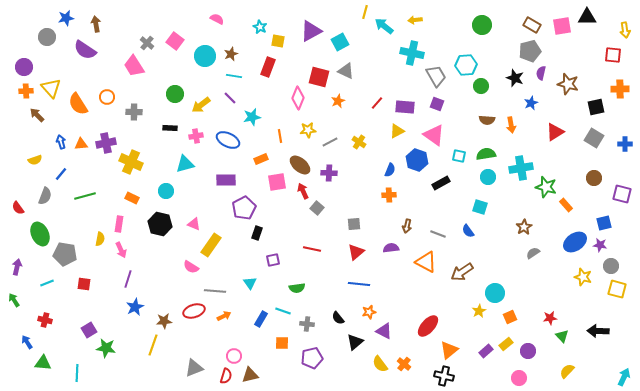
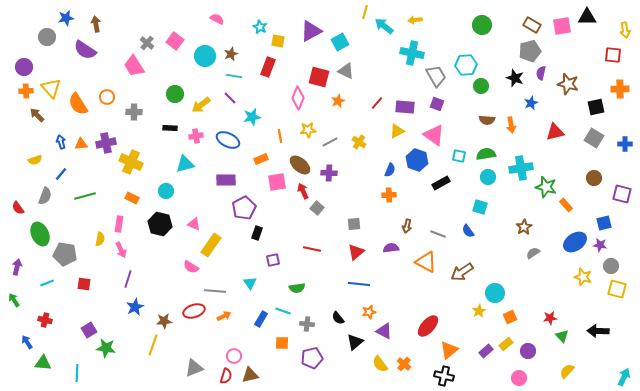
red triangle at (555, 132): rotated 18 degrees clockwise
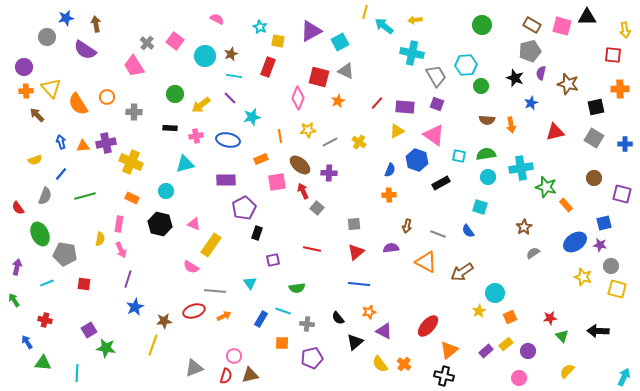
pink square at (562, 26): rotated 24 degrees clockwise
blue ellipse at (228, 140): rotated 15 degrees counterclockwise
orange triangle at (81, 144): moved 2 px right, 2 px down
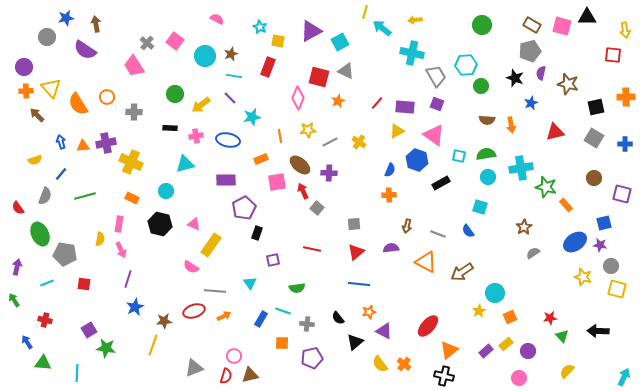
cyan arrow at (384, 26): moved 2 px left, 2 px down
orange cross at (620, 89): moved 6 px right, 8 px down
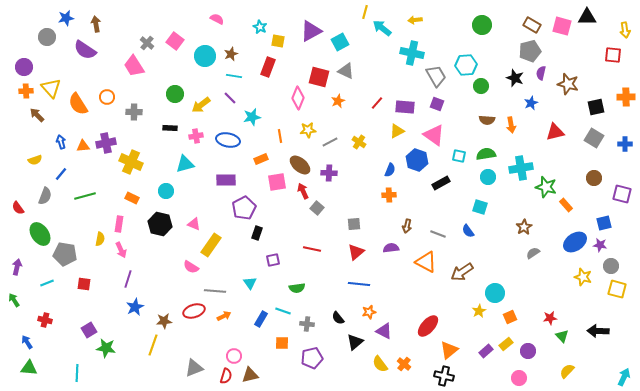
green ellipse at (40, 234): rotated 10 degrees counterclockwise
green triangle at (43, 363): moved 14 px left, 5 px down
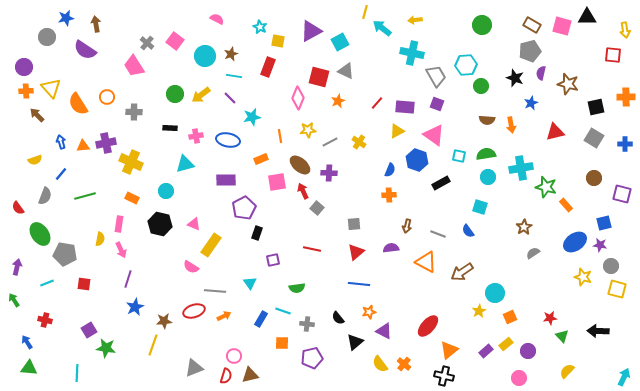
yellow arrow at (201, 105): moved 10 px up
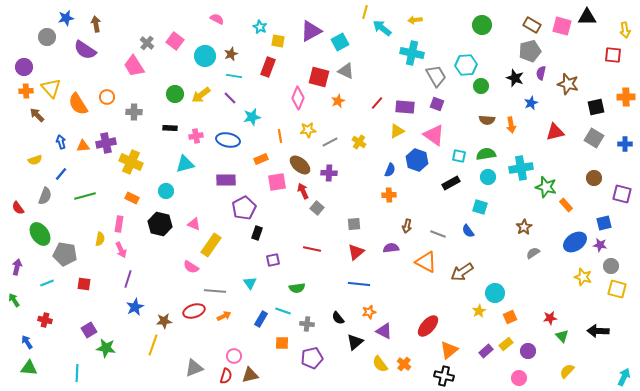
black rectangle at (441, 183): moved 10 px right
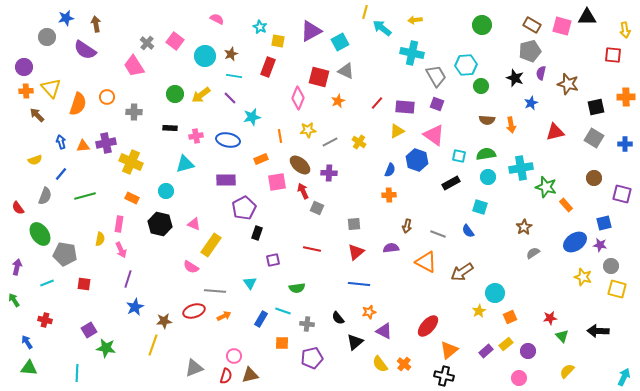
orange semicircle at (78, 104): rotated 130 degrees counterclockwise
gray square at (317, 208): rotated 16 degrees counterclockwise
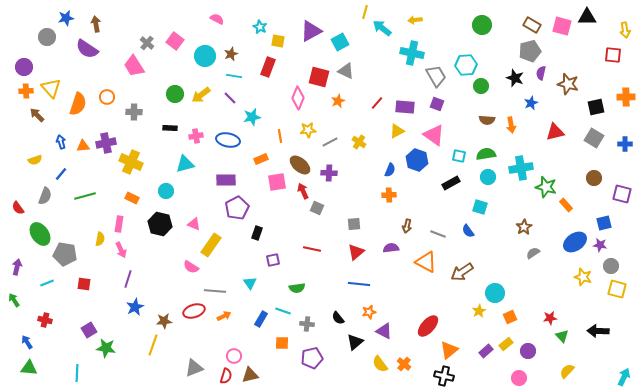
purple semicircle at (85, 50): moved 2 px right, 1 px up
purple pentagon at (244, 208): moved 7 px left
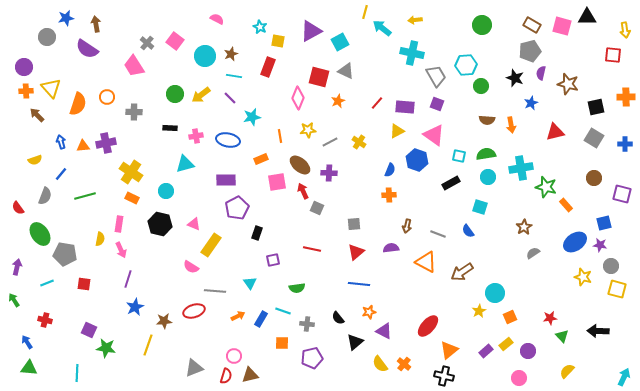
yellow cross at (131, 162): moved 10 px down; rotated 10 degrees clockwise
orange arrow at (224, 316): moved 14 px right
purple square at (89, 330): rotated 35 degrees counterclockwise
yellow line at (153, 345): moved 5 px left
